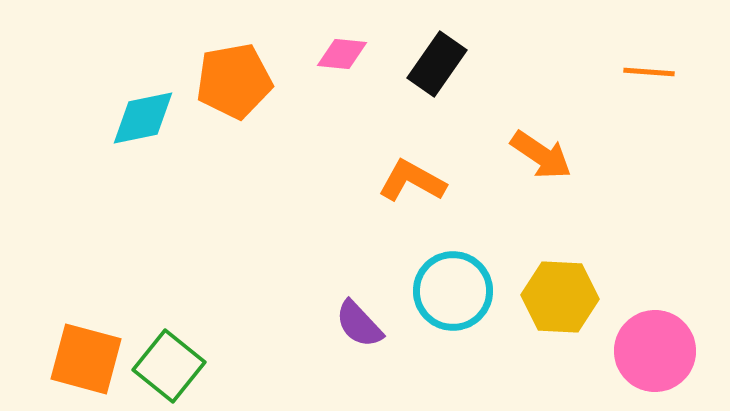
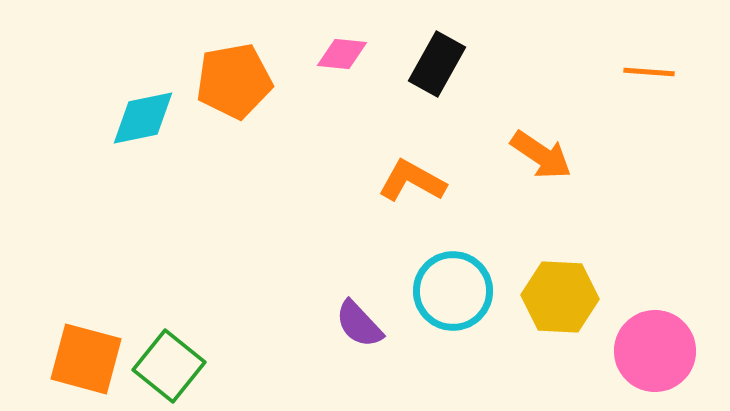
black rectangle: rotated 6 degrees counterclockwise
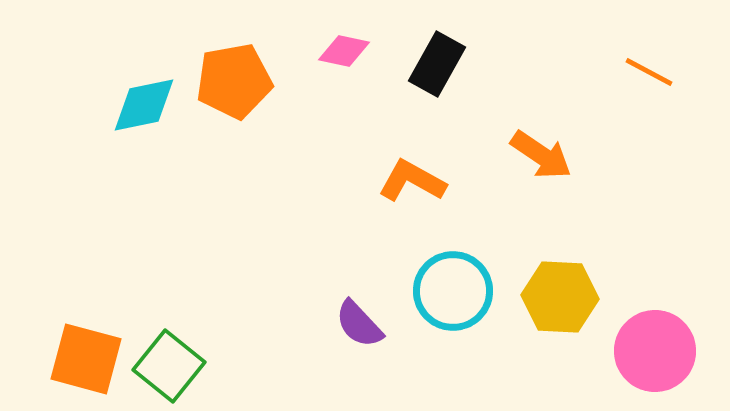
pink diamond: moved 2 px right, 3 px up; rotated 6 degrees clockwise
orange line: rotated 24 degrees clockwise
cyan diamond: moved 1 px right, 13 px up
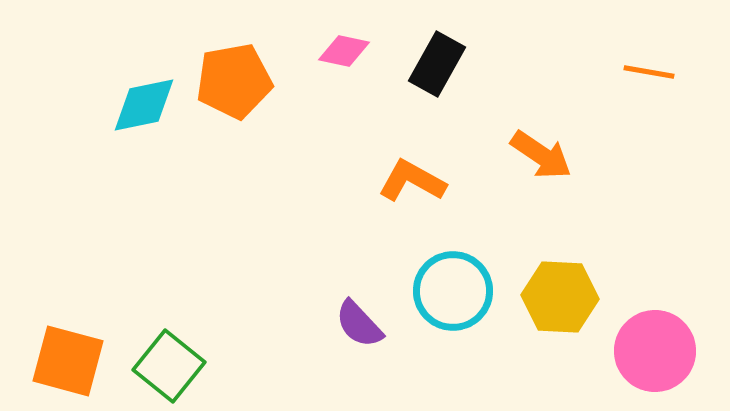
orange line: rotated 18 degrees counterclockwise
orange square: moved 18 px left, 2 px down
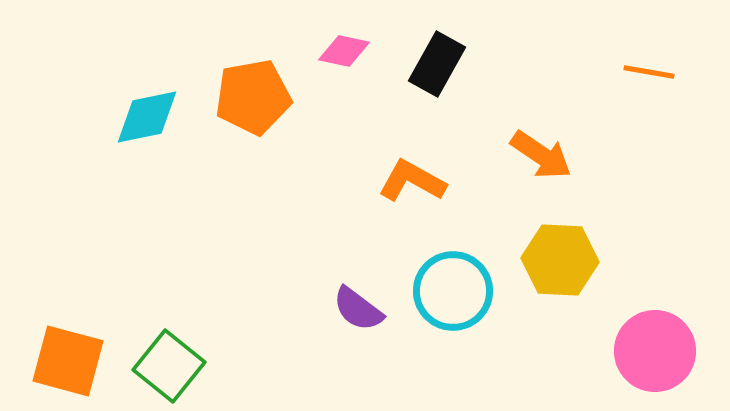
orange pentagon: moved 19 px right, 16 px down
cyan diamond: moved 3 px right, 12 px down
yellow hexagon: moved 37 px up
purple semicircle: moved 1 px left, 15 px up; rotated 10 degrees counterclockwise
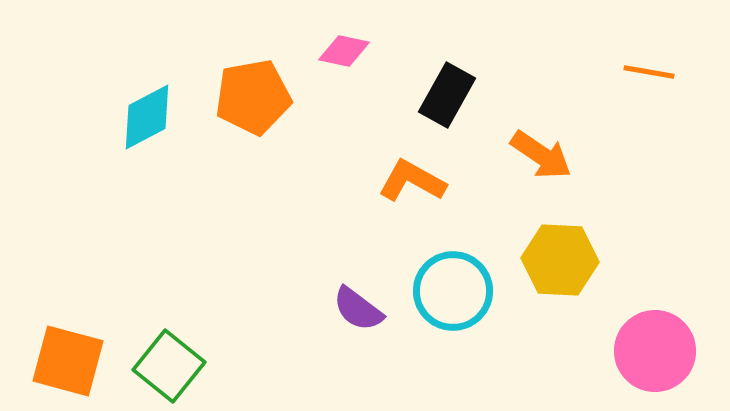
black rectangle: moved 10 px right, 31 px down
cyan diamond: rotated 16 degrees counterclockwise
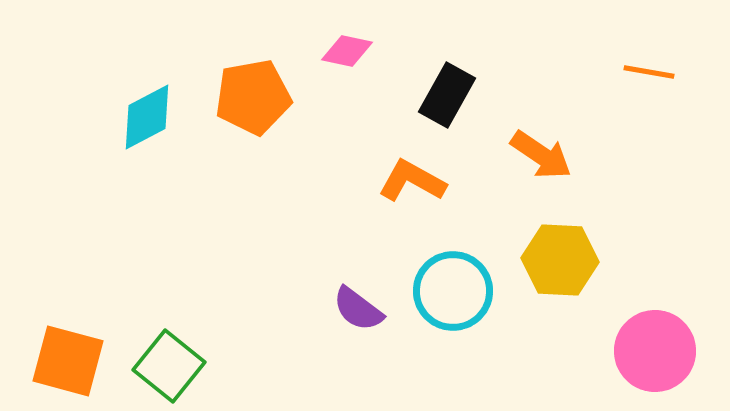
pink diamond: moved 3 px right
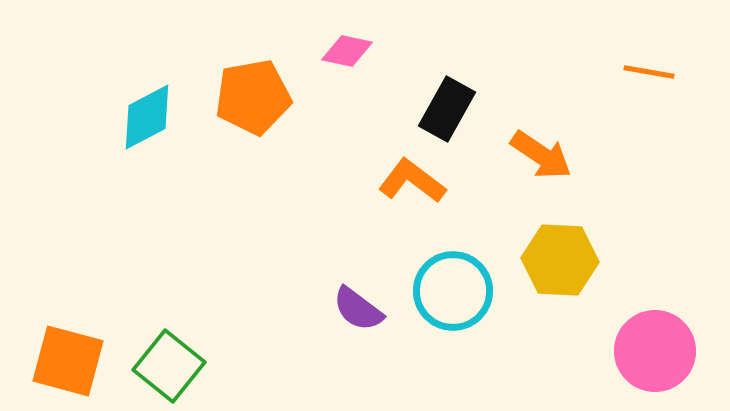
black rectangle: moved 14 px down
orange L-shape: rotated 8 degrees clockwise
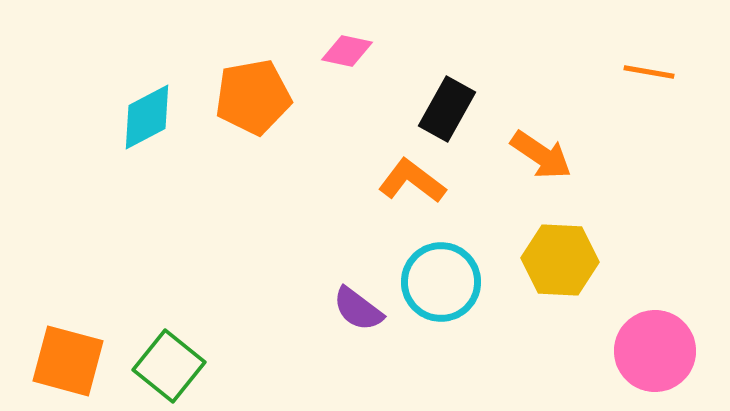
cyan circle: moved 12 px left, 9 px up
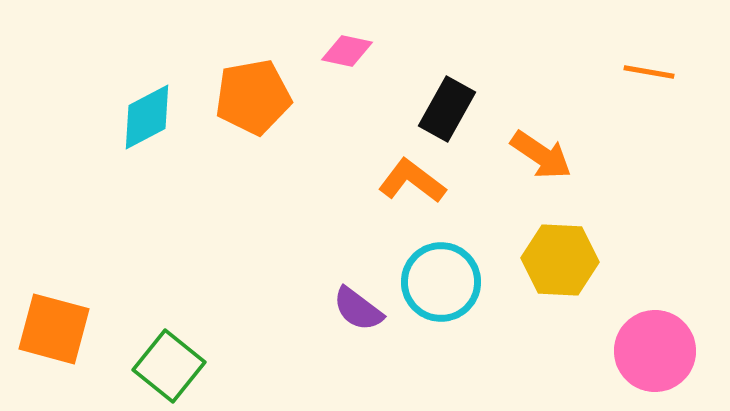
orange square: moved 14 px left, 32 px up
